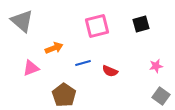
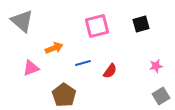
red semicircle: rotated 77 degrees counterclockwise
gray square: rotated 24 degrees clockwise
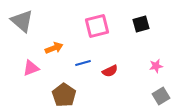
red semicircle: rotated 28 degrees clockwise
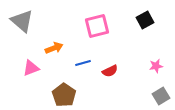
black square: moved 4 px right, 4 px up; rotated 12 degrees counterclockwise
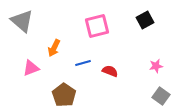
orange arrow: rotated 138 degrees clockwise
red semicircle: rotated 133 degrees counterclockwise
gray square: rotated 24 degrees counterclockwise
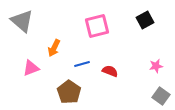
blue line: moved 1 px left, 1 px down
brown pentagon: moved 5 px right, 3 px up
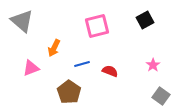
pink star: moved 3 px left, 1 px up; rotated 24 degrees counterclockwise
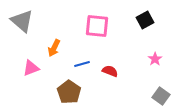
pink square: rotated 20 degrees clockwise
pink star: moved 2 px right, 6 px up
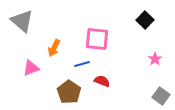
black square: rotated 18 degrees counterclockwise
pink square: moved 13 px down
red semicircle: moved 8 px left, 10 px down
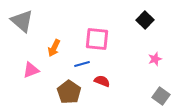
pink star: rotated 16 degrees clockwise
pink triangle: moved 2 px down
